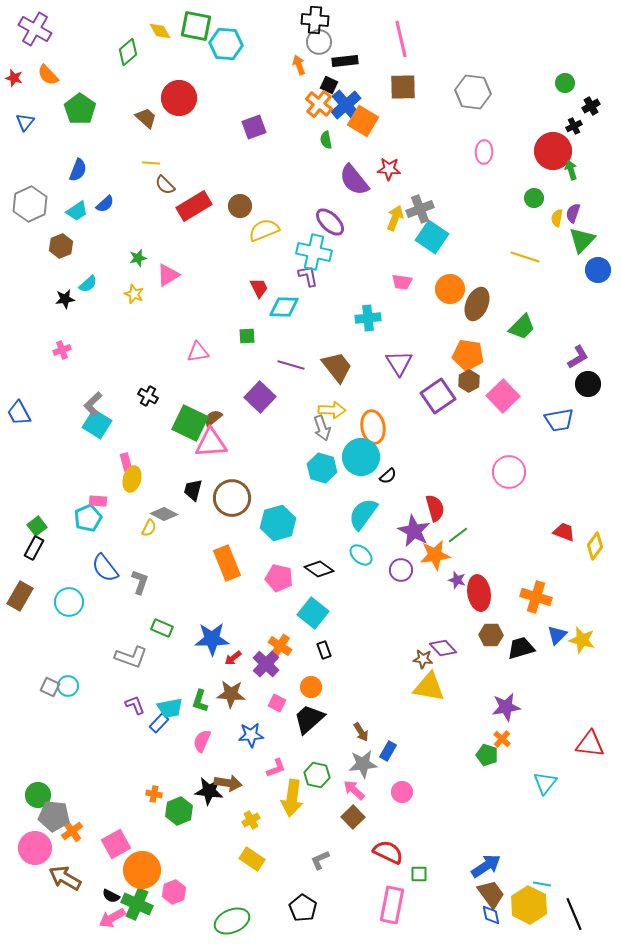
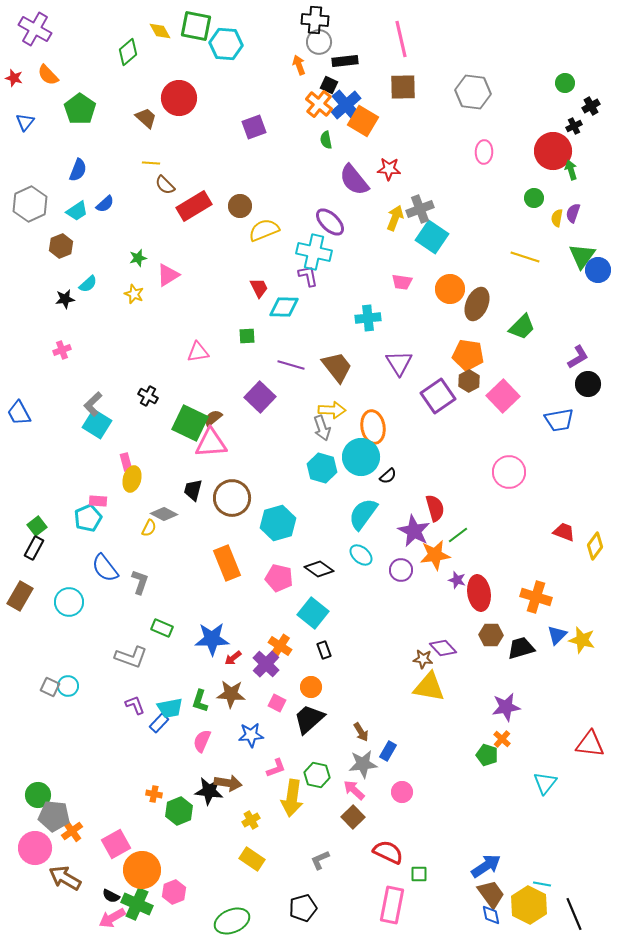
green triangle at (582, 240): moved 16 px down; rotated 8 degrees counterclockwise
black pentagon at (303, 908): rotated 24 degrees clockwise
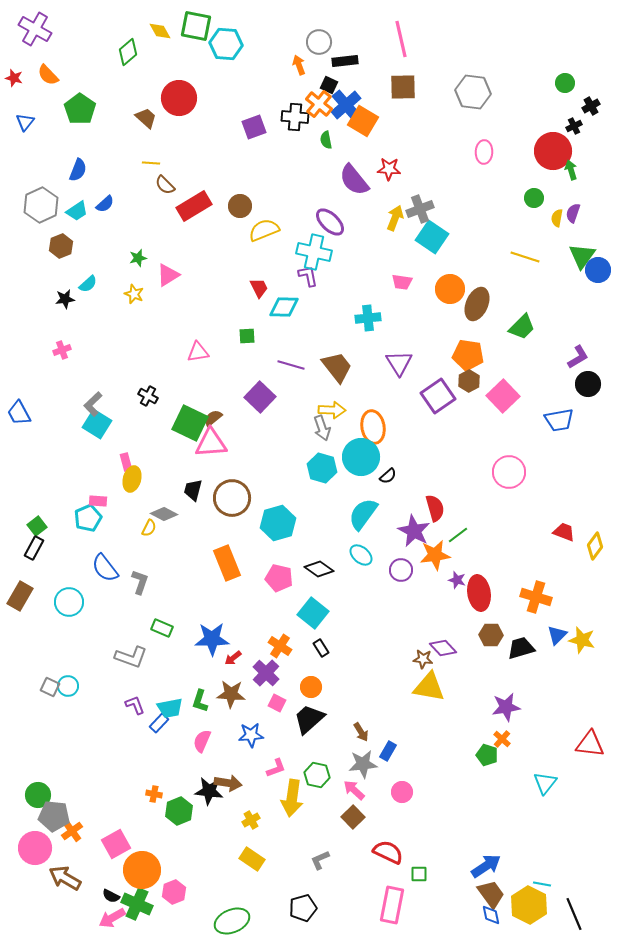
black cross at (315, 20): moved 20 px left, 97 px down
gray hexagon at (30, 204): moved 11 px right, 1 px down
black rectangle at (324, 650): moved 3 px left, 2 px up; rotated 12 degrees counterclockwise
purple cross at (266, 664): moved 9 px down
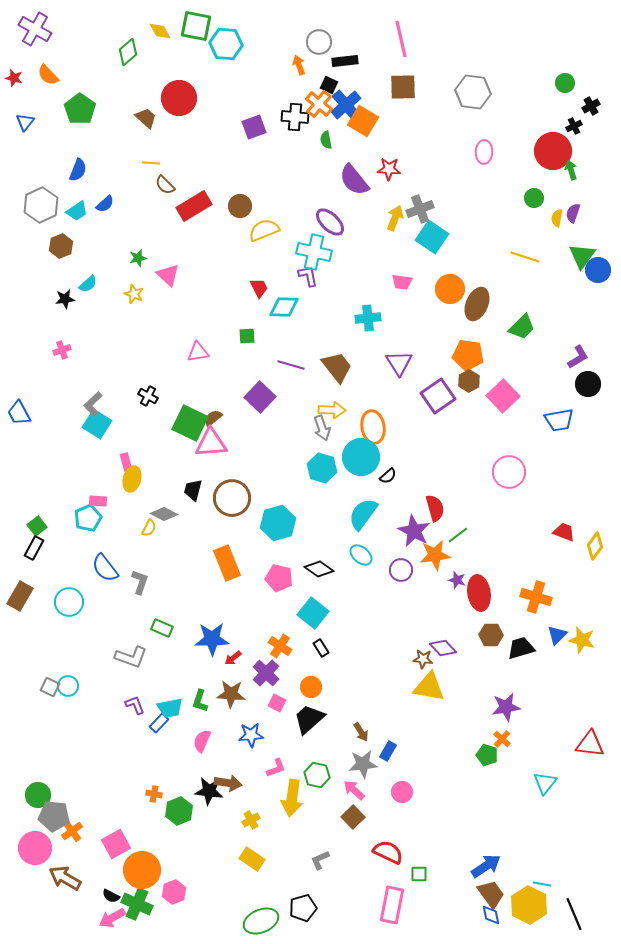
pink triangle at (168, 275): rotated 45 degrees counterclockwise
green ellipse at (232, 921): moved 29 px right
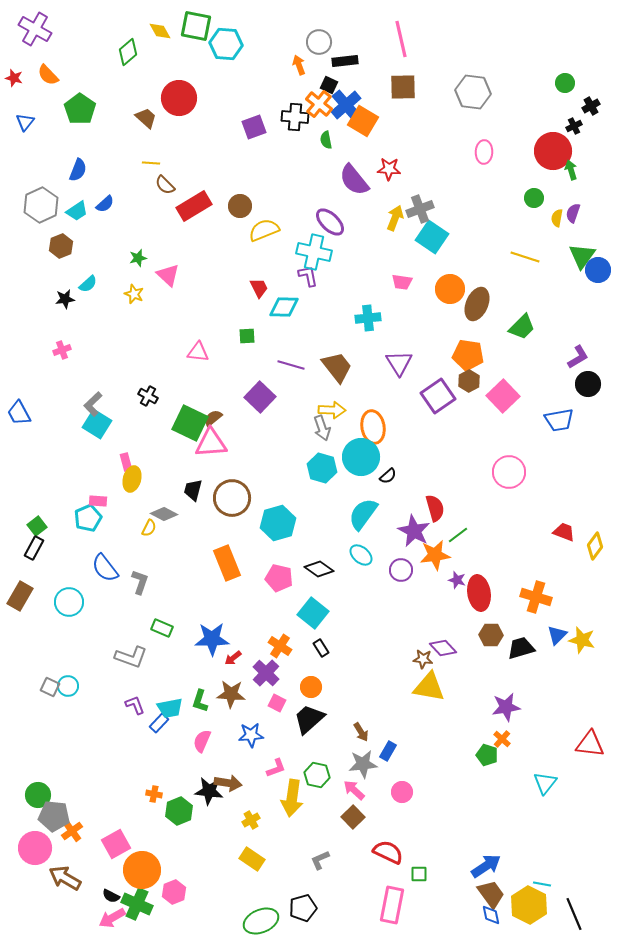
pink triangle at (198, 352): rotated 15 degrees clockwise
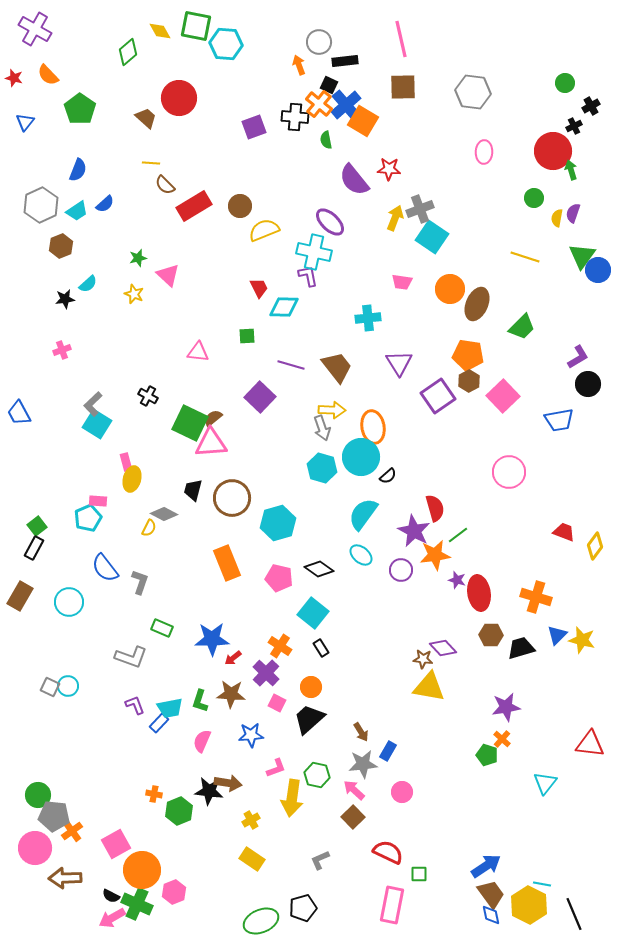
brown arrow at (65, 878): rotated 32 degrees counterclockwise
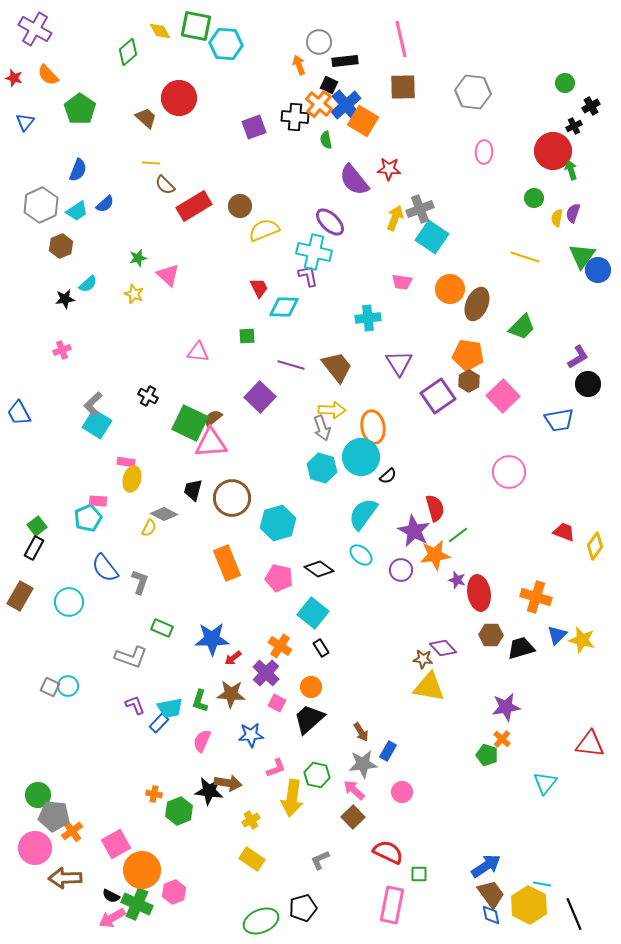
pink rectangle at (126, 462): rotated 66 degrees counterclockwise
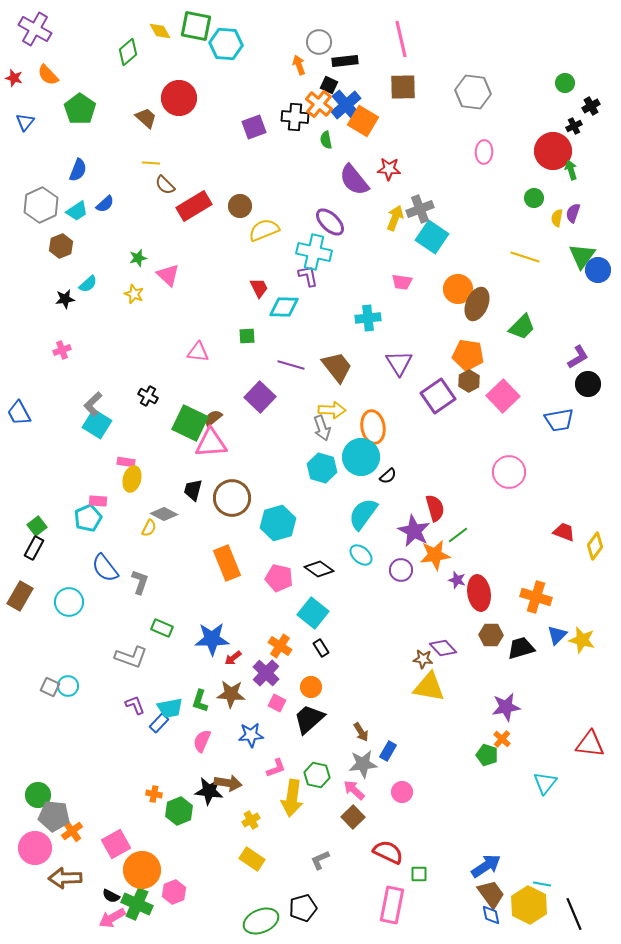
orange circle at (450, 289): moved 8 px right
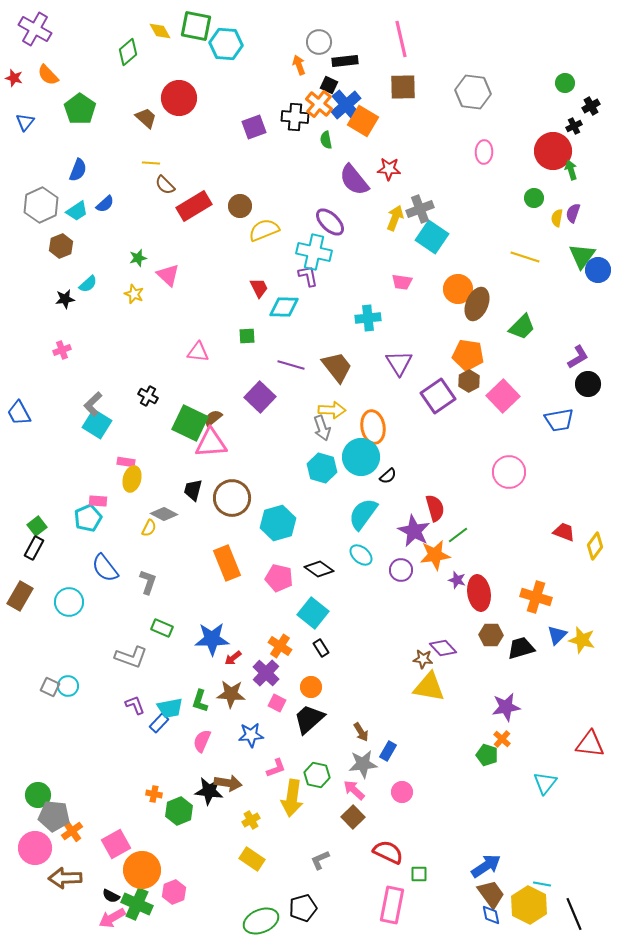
gray L-shape at (140, 582): moved 8 px right
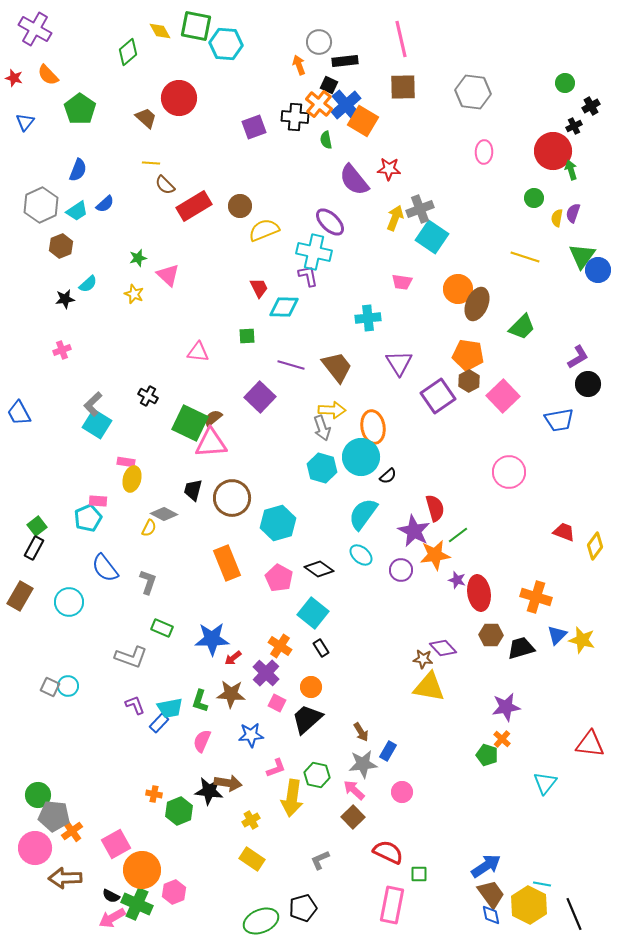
pink pentagon at (279, 578): rotated 16 degrees clockwise
black trapezoid at (309, 719): moved 2 px left
